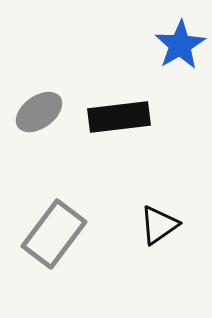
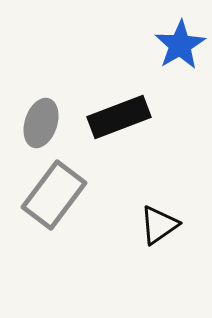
gray ellipse: moved 2 px right, 11 px down; rotated 36 degrees counterclockwise
black rectangle: rotated 14 degrees counterclockwise
gray rectangle: moved 39 px up
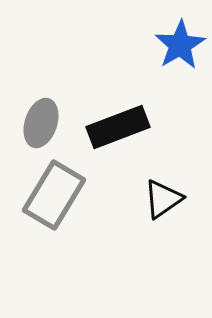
black rectangle: moved 1 px left, 10 px down
gray rectangle: rotated 6 degrees counterclockwise
black triangle: moved 4 px right, 26 px up
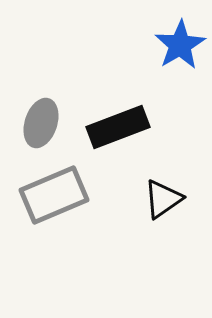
gray rectangle: rotated 36 degrees clockwise
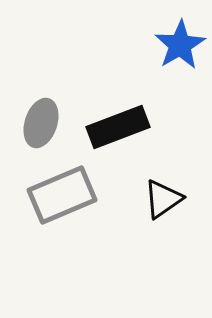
gray rectangle: moved 8 px right
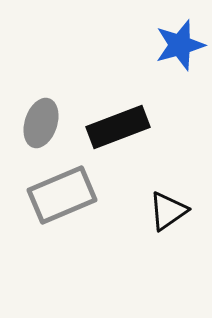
blue star: rotated 15 degrees clockwise
black triangle: moved 5 px right, 12 px down
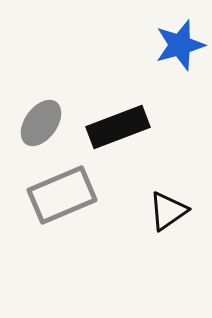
gray ellipse: rotated 18 degrees clockwise
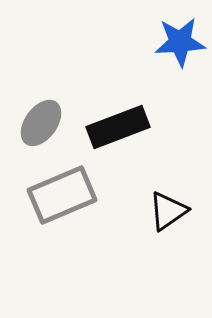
blue star: moved 3 px up; rotated 12 degrees clockwise
